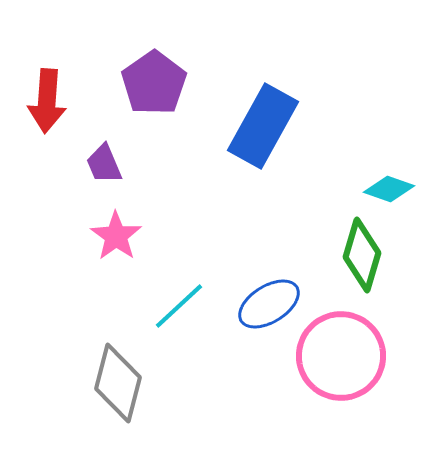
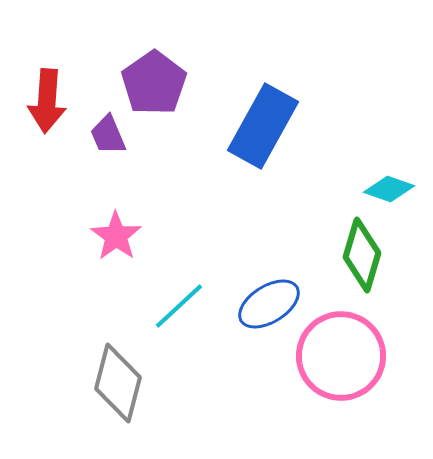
purple trapezoid: moved 4 px right, 29 px up
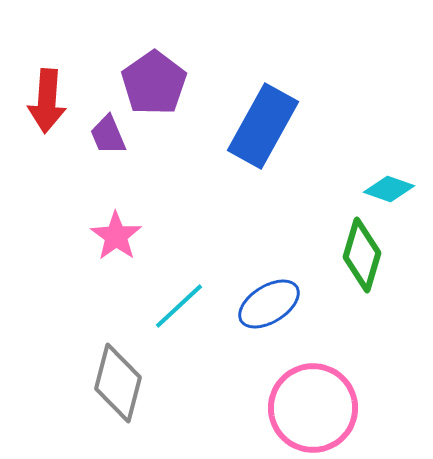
pink circle: moved 28 px left, 52 px down
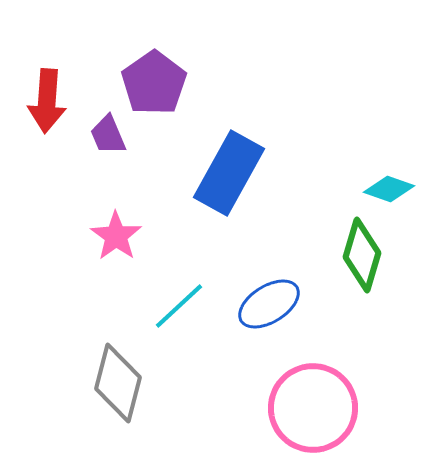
blue rectangle: moved 34 px left, 47 px down
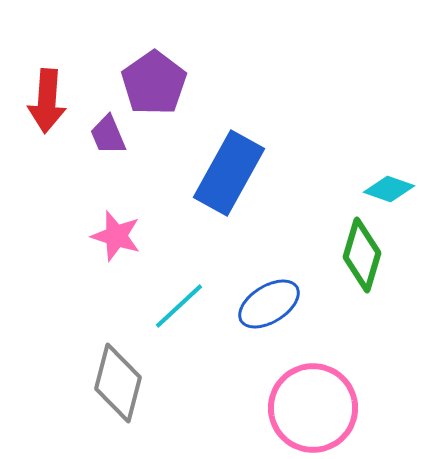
pink star: rotated 18 degrees counterclockwise
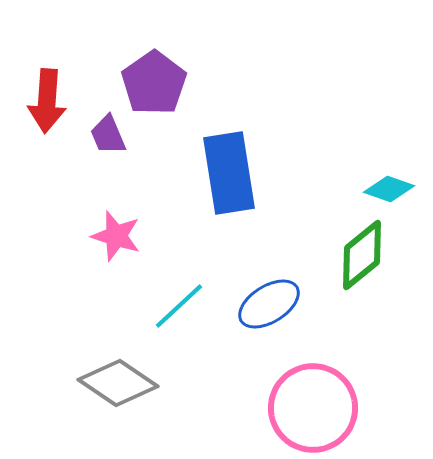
blue rectangle: rotated 38 degrees counterclockwise
green diamond: rotated 34 degrees clockwise
gray diamond: rotated 70 degrees counterclockwise
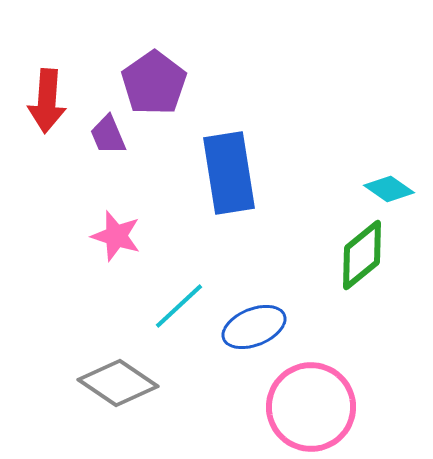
cyan diamond: rotated 15 degrees clockwise
blue ellipse: moved 15 px left, 23 px down; rotated 10 degrees clockwise
pink circle: moved 2 px left, 1 px up
